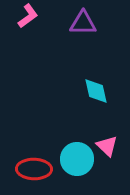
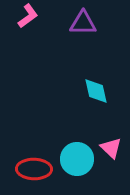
pink triangle: moved 4 px right, 2 px down
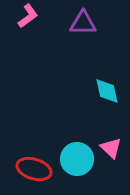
cyan diamond: moved 11 px right
red ellipse: rotated 16 degrees clockwise
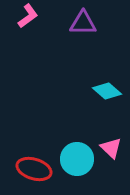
cyan diamond: rotated 36 degrees counterclockwise
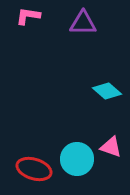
pink L-shape: rotated 135 degrees counterclockwise
pink triangle: moved 1 px up; rotated 25 degrees counterclockwise
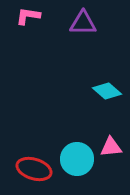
pink triangle: rotated 25 degrees counterclockwise
